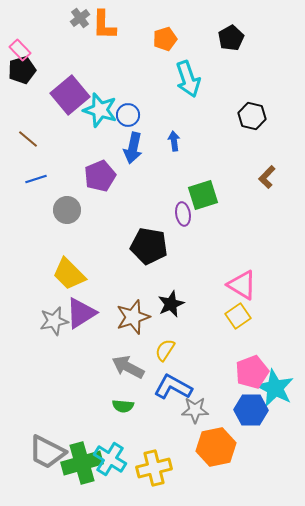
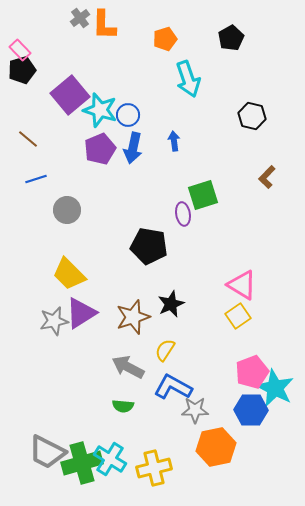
purple pentagon at (100, 176): moved 27 px up
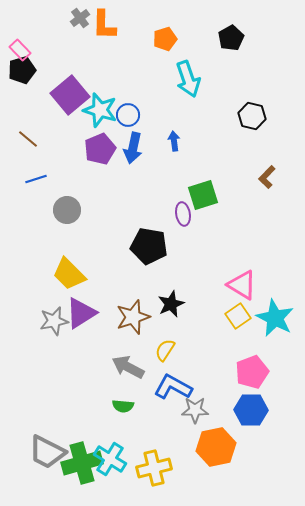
cyan star at (275, 388): moved 70 px up
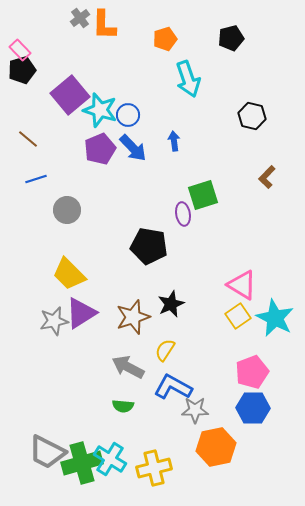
black pentagon at (231, 38): rotated 15 degrees clockwise
blue arrow at (133, 148): rotated 56 degrees counterclockwise
blue hexagon at (251, 410): moved 2 px right, 2 px up
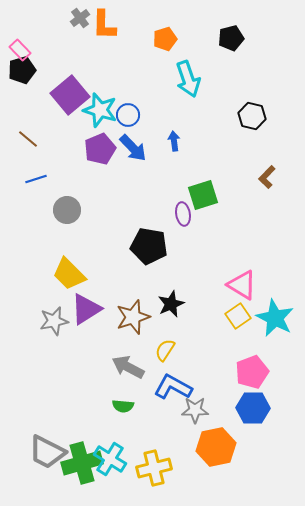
purple triangle at (81, 313): moved 5 px right, 4 px up
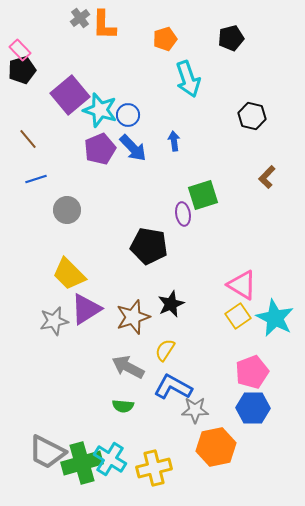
brown line at (28, 139): rotated 10 degrees clockwise
